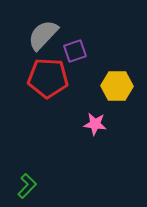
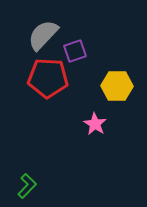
pink star: rotated 25 degrees clockwise
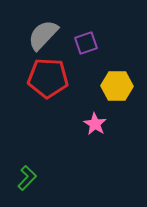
purple square: moved 11 px right, 8 px up
green L-shape: moved 8 px up
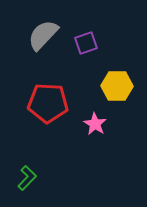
red pentagon: moved 25 px down
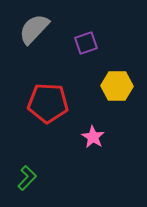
gray semicircle: moved 9 px left, 6 px up
pink star: moved 2 px left, 13 px down
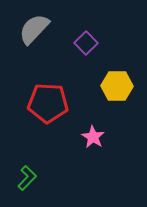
purple square: rotated 25 degrees counterclockwise
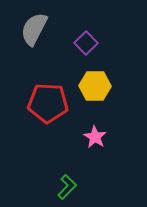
gray semicircle: rotated 16 degrees counterclockwise
yellow hexagon: moved 22 px left
pink star: moved 2 px right
green L-shape: moved 40 px right, 9 px down
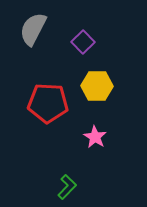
gray semicircle: moved 1 px left
purple square: moved 3 px left, 1 px up
yellow hexagon: moved 2 px right
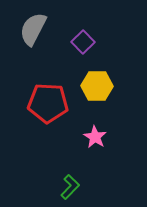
green L-shape: moved 3 px right
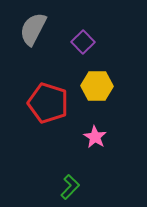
red pentagon: rotated 15 degrees clockwise
